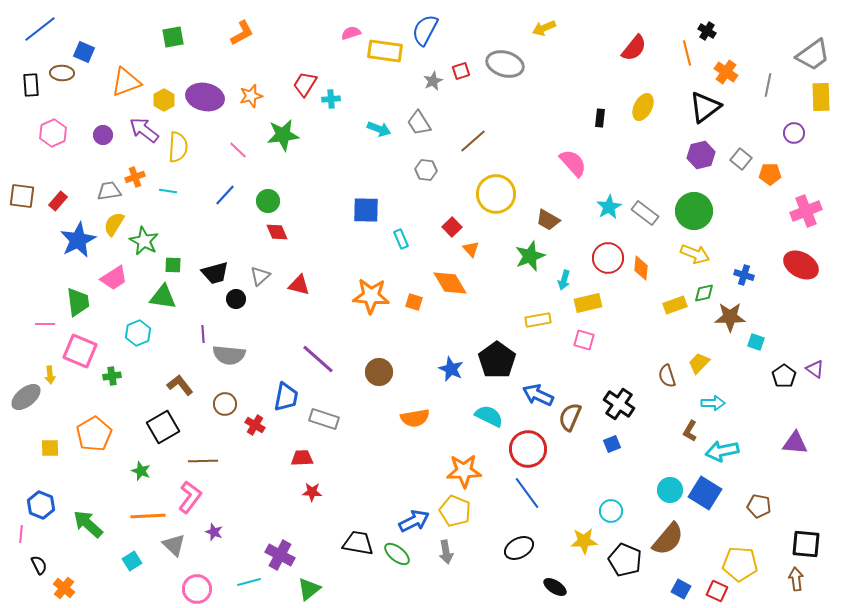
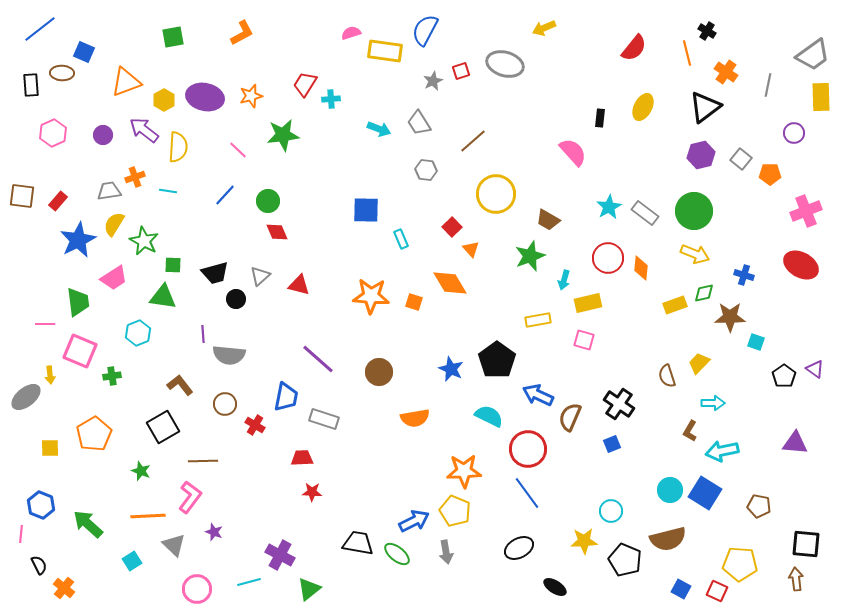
pink semicircle at (573, 163): moved 11 px up
brown semicircle at (668, 539): rotated 36 degrees clockwise
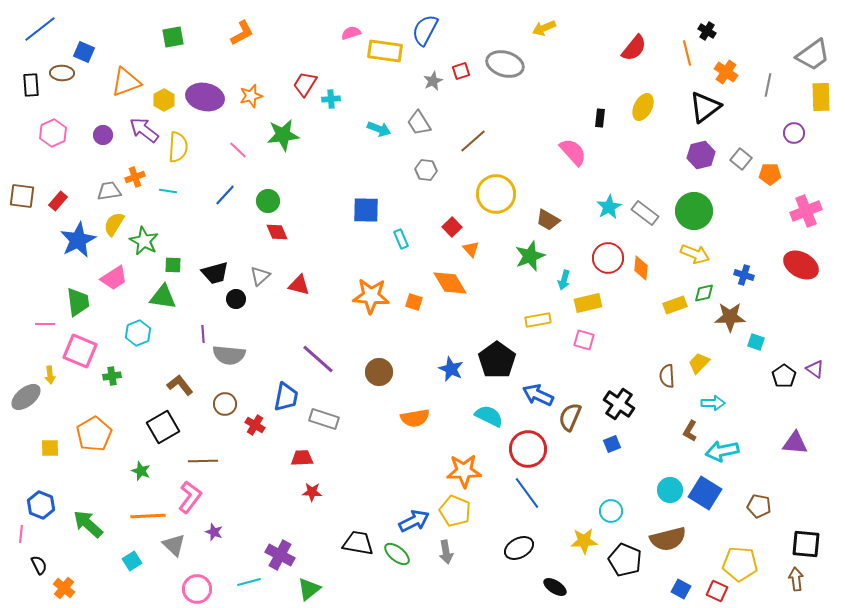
brown semicircle at (667, 376): rotated 15 degrees clockwise
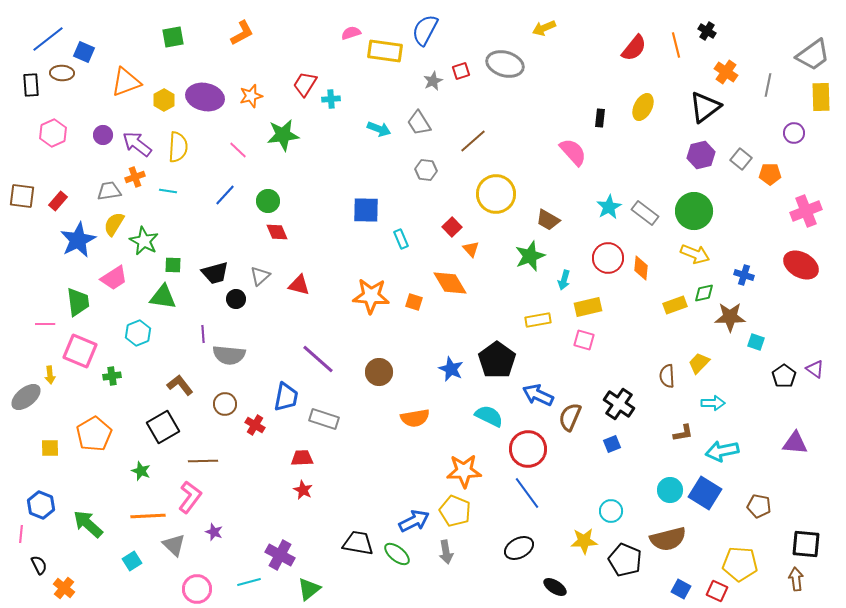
blue line at (40, 29): moved 8 px right, 10 px down
orange line at (687, 53): moved 11 px left, 8 px up
purple arrow at (144, 130): moved 7 px left, 14 px down
yellow rectangle at (588, 303): moved 4 px down
brown L-shape at (690, 431): moved 7 px left, 2 px down; rotated 130 degrees counterclockwise
red star at (312, 492): moved 9 px left, 2 px up; rotated 24 degrees clockwise
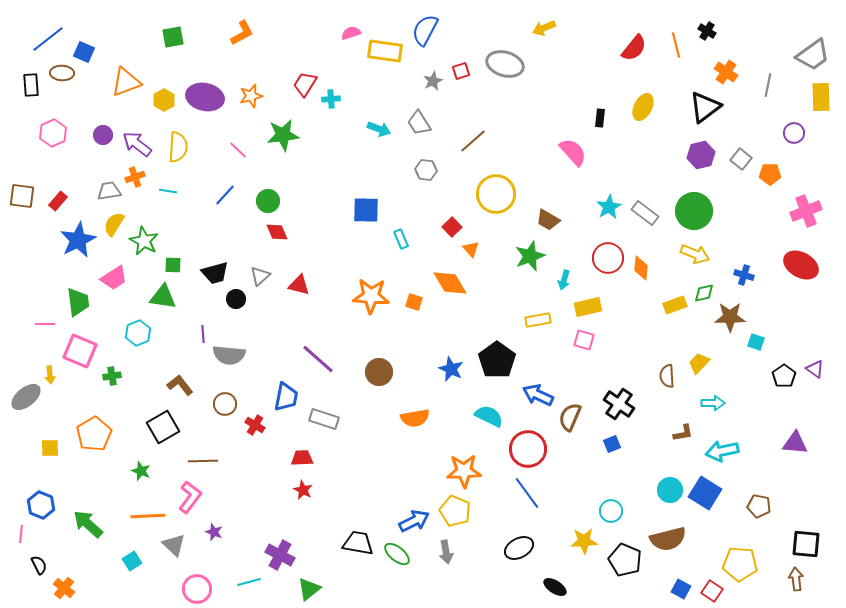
red square at (717, 591): moved 5 px left; rotated 10 degrees clockwise
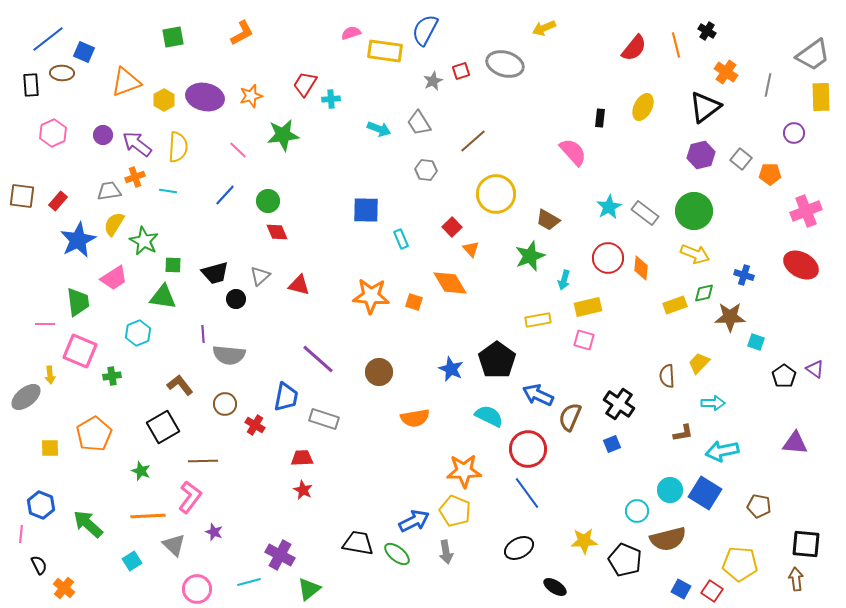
cyan circle at (611, 511): moved 26 px right
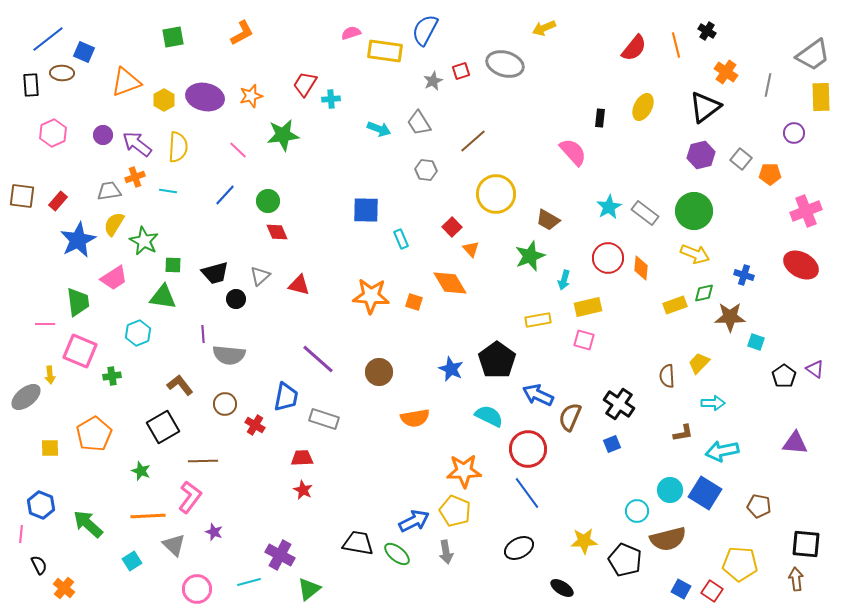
black ellipse at (555, 587): moved 7 px right, 1 px down
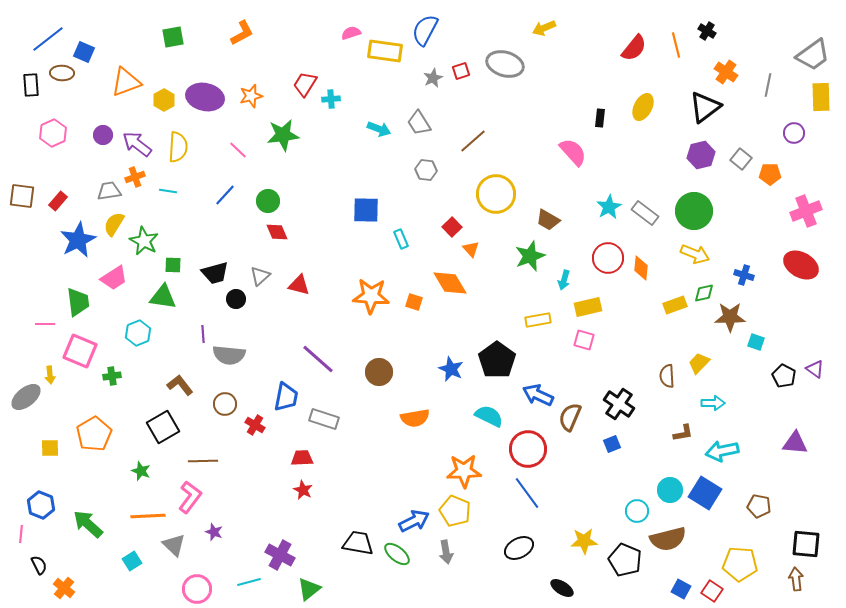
gray star at (433, 81): moved 3 px up
black pentagon at (784, 376): rotated 10 degrees counterclockwise
